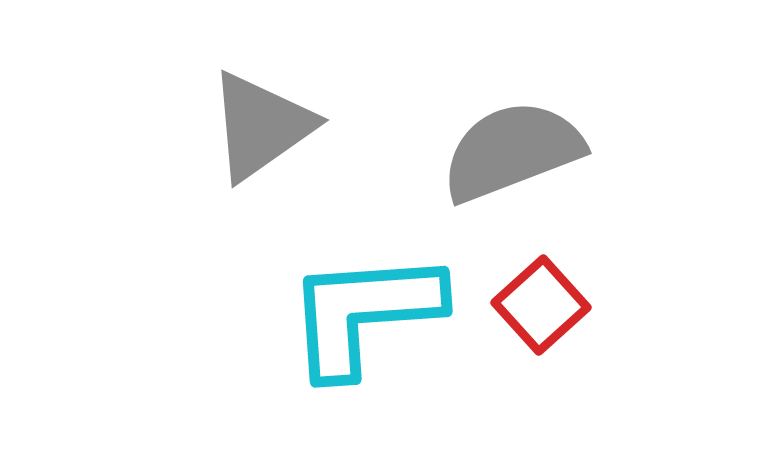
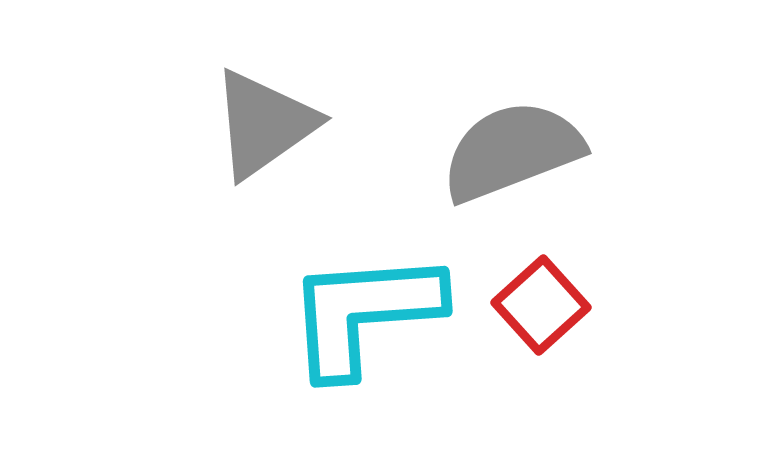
gray triangle: moved 3 px right, 2 px up
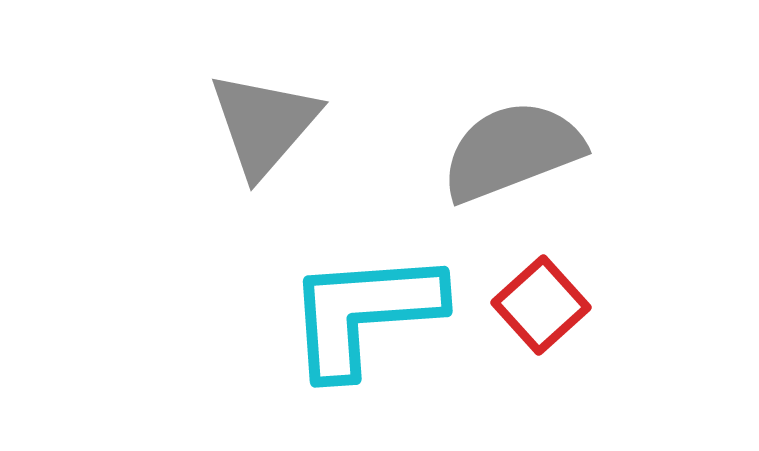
gray triangle: rotated 14 degrees counterclockwise
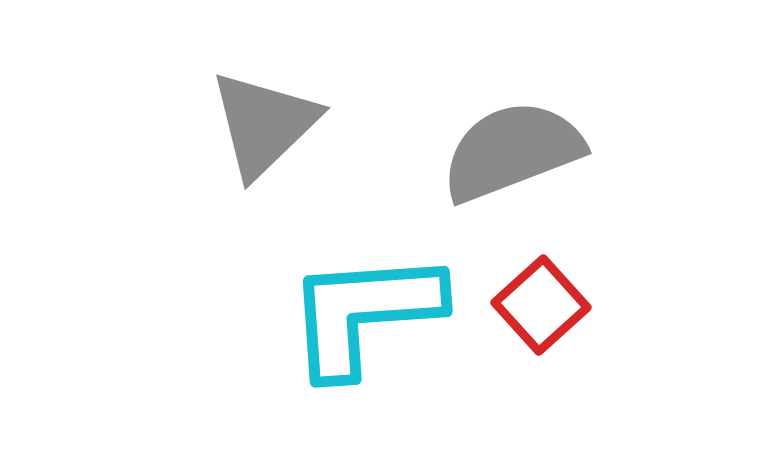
gray triangle: rotated 5 degrees clockwise
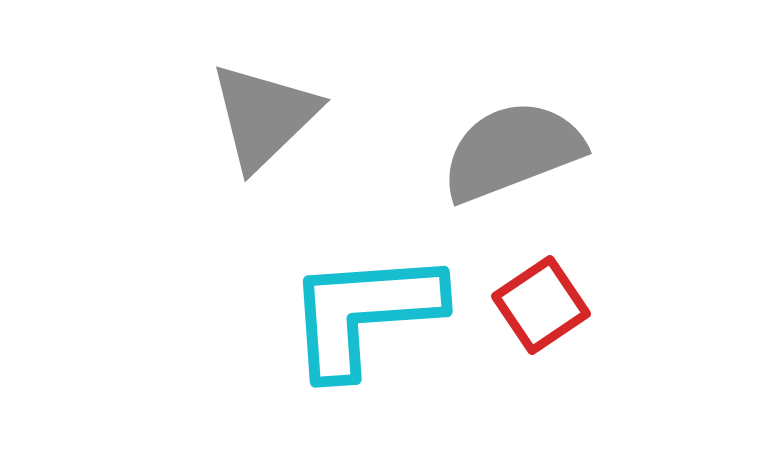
gray triangle: moved 8 px up
red square: rotated 8 degrees clockwise
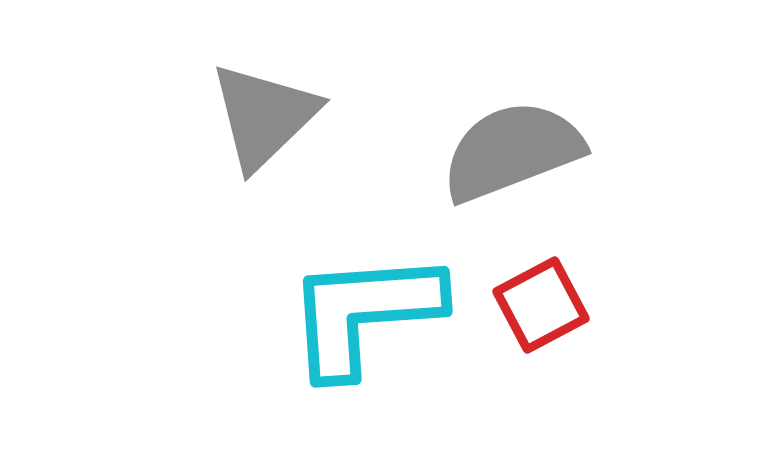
red square: rotated 6 degrees clockwise
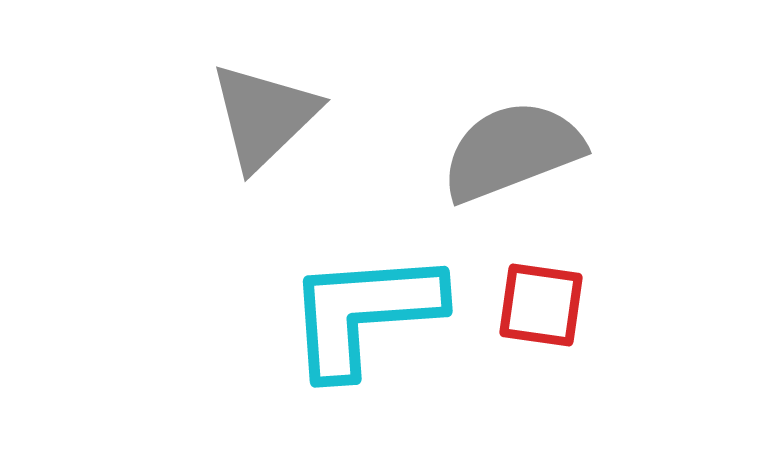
red square: rotated 36 degrees clockwise
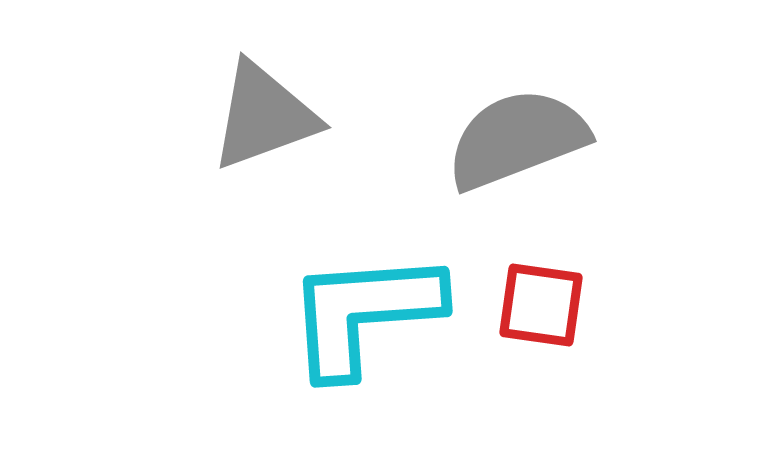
gray triangle: rotated 24 degrees clockwise
gray semicircle: moved 5 px right, 12 px up
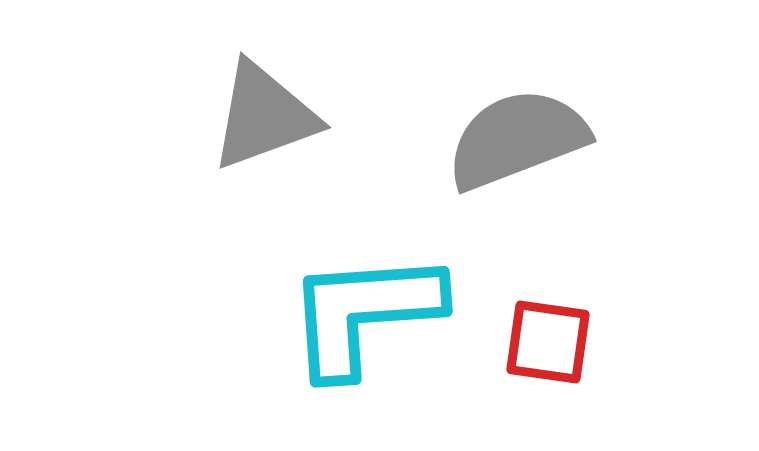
red square: moved 7 px right, 37 px down
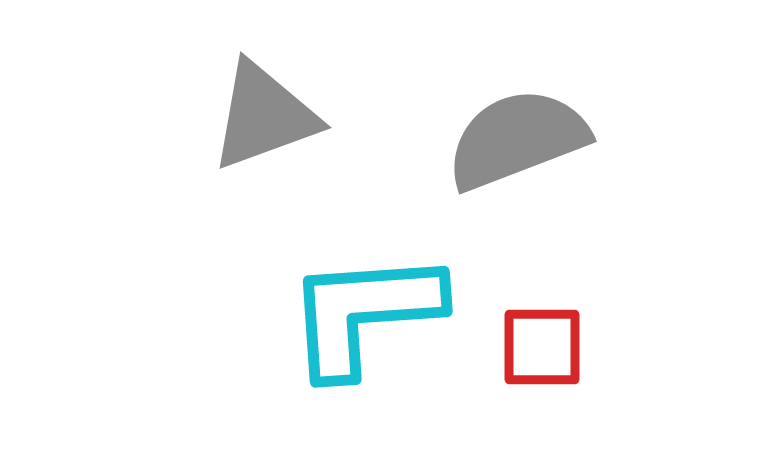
red square: moved 6 px left, 5 px down; rotated 8 degrees counterclockwise
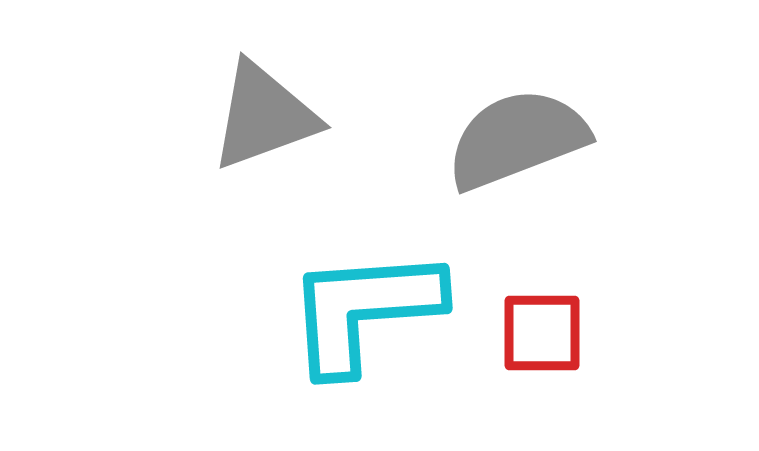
cyan L-shape: moved 3 px up
red square: moved 14 px up
